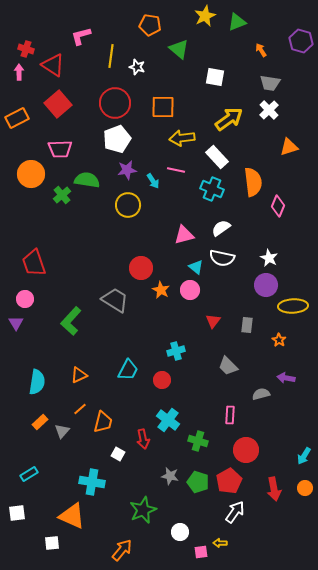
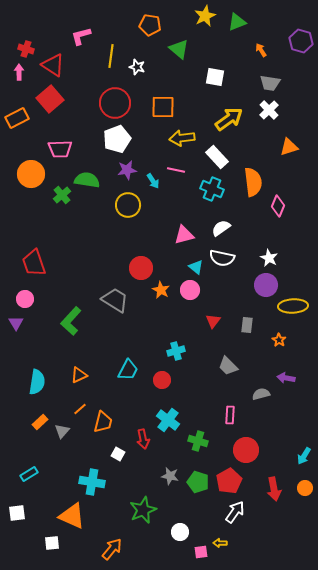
red square at (58, 104): moved 8 px left, 5 px up
orange arrow at (122, 550): moved 10 px left, 1 px up
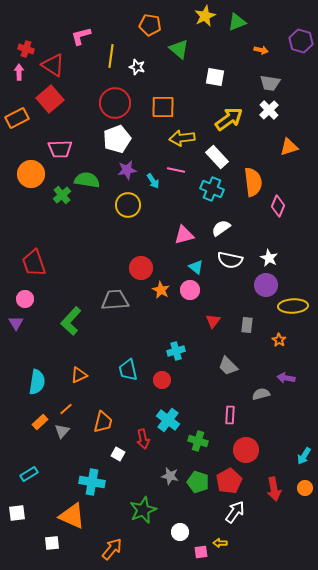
orange arrow at (261, 50): rotated 136 degrees clockwise
white semicircle at (222, 258): moved 8 px right, 2 px down
gray trapezoid at (115, 300): rotated 36 degrees counterclockwise
cyan trapezoid at (128, 370): rotated 140 degrees clockwise
orange line at (80, 409): moved 14 px left
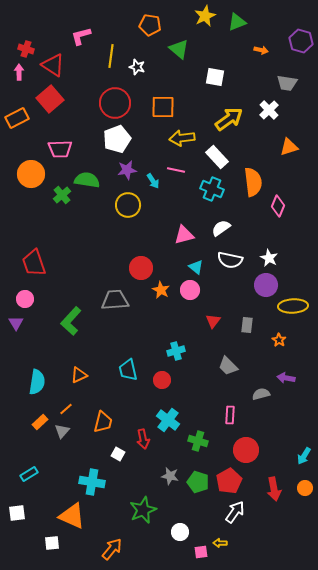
gray trapezoid at (270, 83): moved 17 px right
